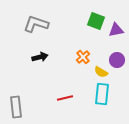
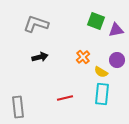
gray rectangle: moved 2 px right
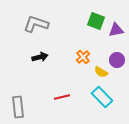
cyan rectangle: moved 3 px down; rotated 50 degrees counterclockwise
red line: moved 3 px left, 1 px up
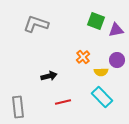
black arrow: moved 9 px right, 19 px down
yellow semicircle: rotated 32 degrees counterclockwise
red line: moved 1 px right, 5 px down
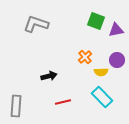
orange cross: moved 2 px right
gray rectangle: moved 2 px left, 1 px up; rotated 10 degrees clockwise
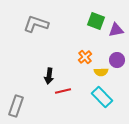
black arrow: rotated 112 degrees clockwise
red line: moved 11 px up
gray rectangle: rotated 15 degrees clockwise
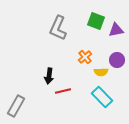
gray L-shape: moved 22 px right, 4 px down; rotated 85 degrees counterclockwise
gray rectangle: rotated 10 degrees clockwise
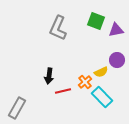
orange cross: moved 25 px down
yellow semicircle: rotated 24 degrees counterclockwise
gray rectangle: moved 1 px right, 2 px down
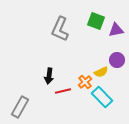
gray L-shape: moved 2 px right, 1 px down
gray rectangle: moved 3 px right, 1 px up
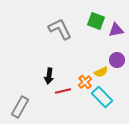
gray L-shape: rotated 130 degrees clockwise
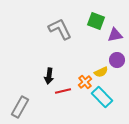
purple triangle: moved 1 px left, 5 px down
